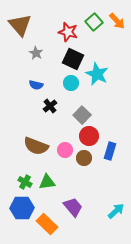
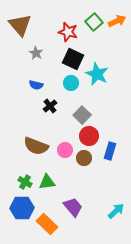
orange arrow: rotated 72 degrees counterclockwise
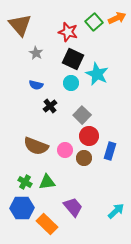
orange arrow: moved 3 px up
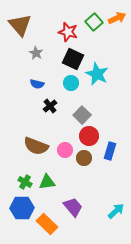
blue semicircle: moved 1 px right, 1 px up
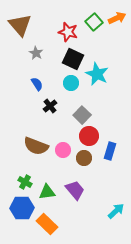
blue semicircle: rotated 136 degrees counterclockwise
pink circle: moved 2 px left
green triangle: moved 10 px down
purple trapezoid: moved 2 px right, 17 px up
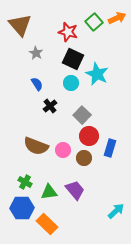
blue rectangle: moved 3 px up
green triangle: moved 2 px right
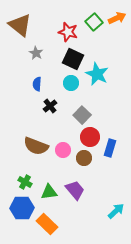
brown triangle: rotated 10 degrees counterclockwise
blue semicircle: rotated 144 degrees counterclockwise
red circle: moved 1 px right, 1 px down
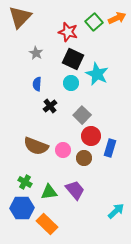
brown triangle: moved 8 px up; rotated 35 degrees clockwise
red circle: moved 1 px right, 1 px up
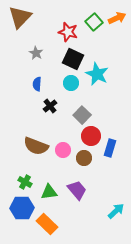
purple trapezoid: moved 2 px right
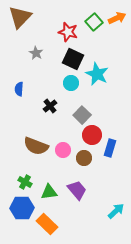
blue semicircle: moved 18 px left, 5 px down
red circle: moved 1 px right, 1 px up
